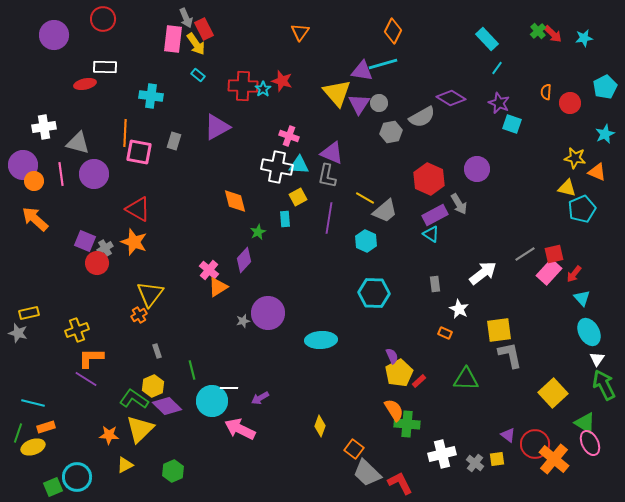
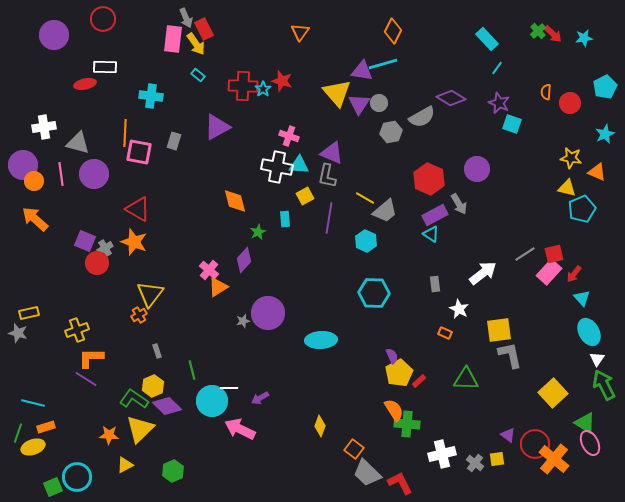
yellow star at (575, 158): moved 4 px left
yellow square at (298, 197): moved 7 px right, 1 px up
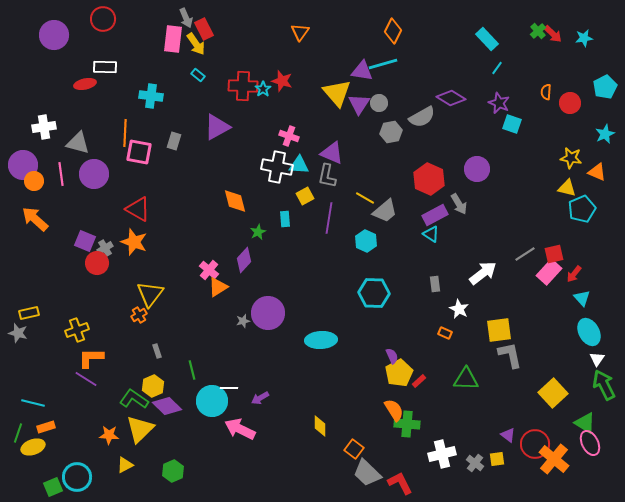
yellow diamond at (320, 426): rotated 20 degrees counterclockwise
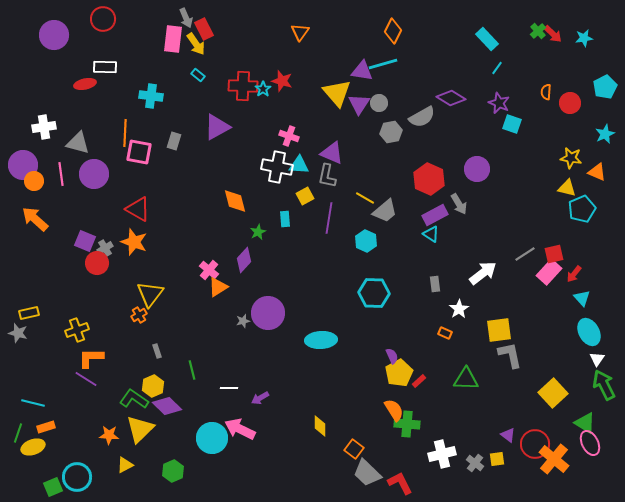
white star at (459, 309): rotated 12 degrees clockwise
cyan circle at (212, 401): moved 37 px down
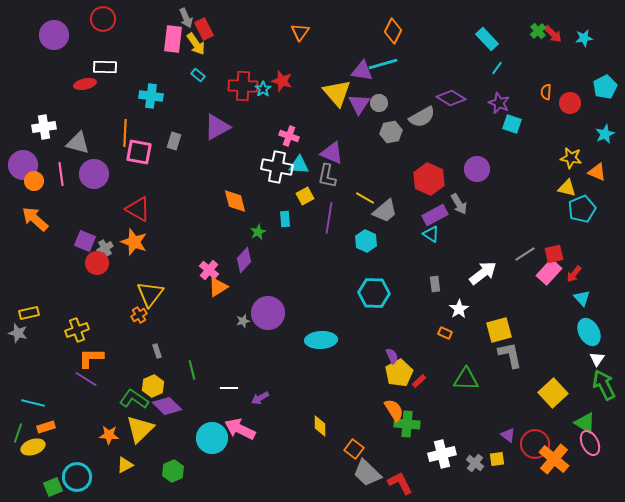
yellow square at (499, 330): rotated 8 degrees counterclockwise
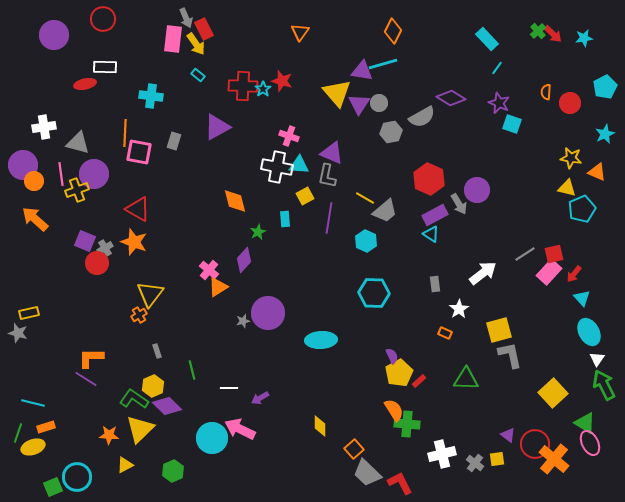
purple circle at (477, 169): moved 21 px down
yellow cross at (77, 330): moved 140 px up
orange square at (354, 449): rotated 12 degrees clockwise
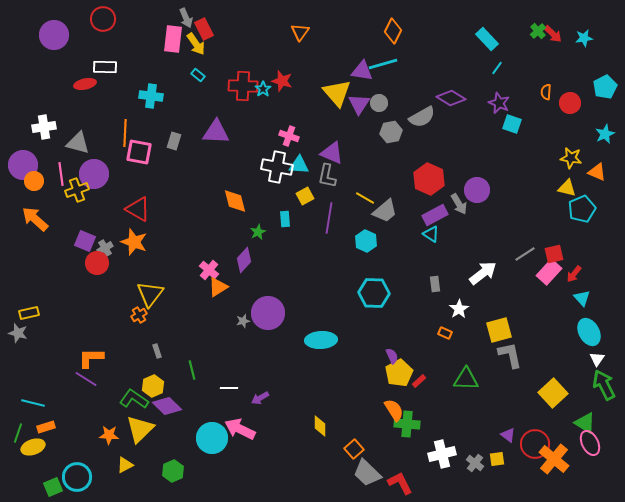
purple triangle at (217, 127): moved 1 px left, 5 px down; rotated 32 degrees clockwise
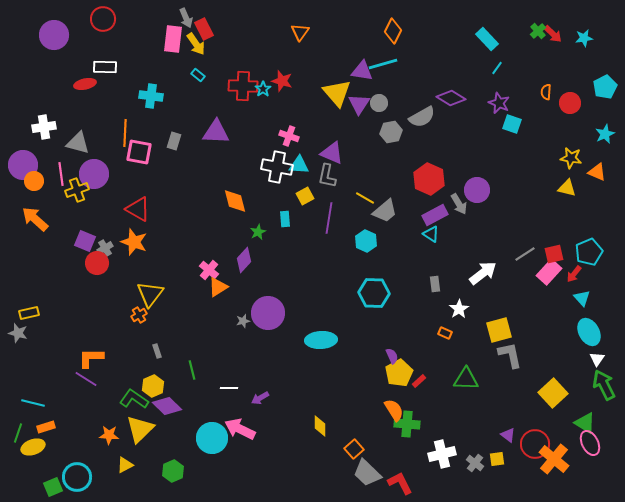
cyan pentagon at (582, 209): moved 7 px right, 43 px down
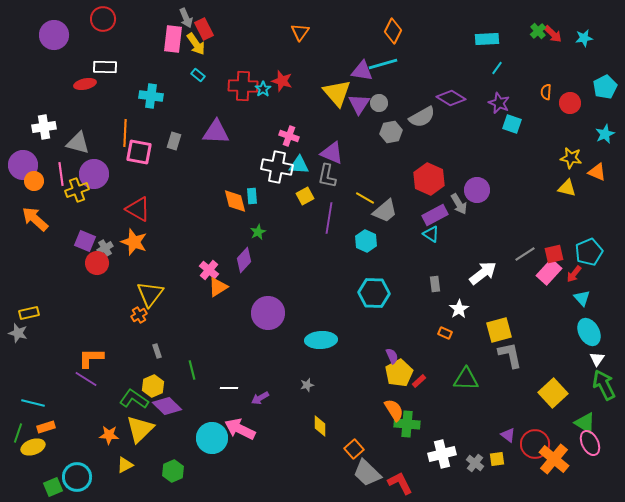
cyan rectangle at (487, 39): rotated 50 degrees counterclockwise
cyan rectangle at (285, 219): moved 33 px left, 23 px up
gray star at (243, 321): moved 64 px right, 64 px down
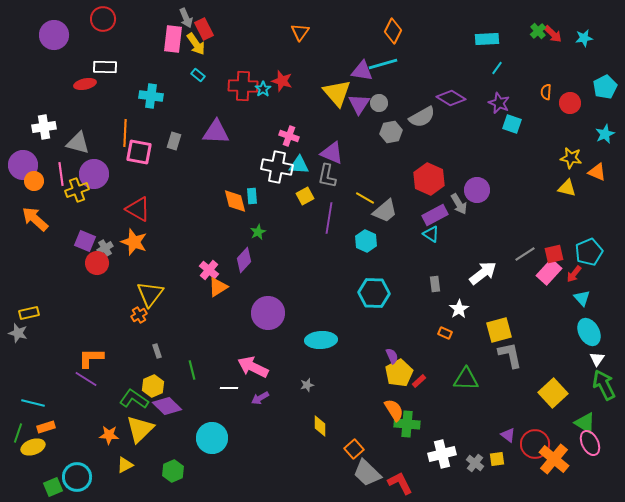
pink arrow at (240, 429): moved 13 px right, 62 px up
